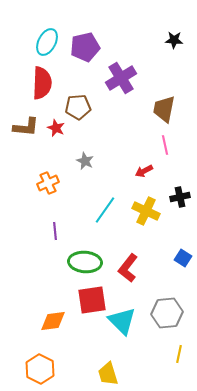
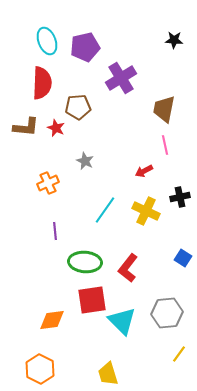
cyan ellipse: moved 1 px up; rotated 48 degrees counterclockwise
orange diamond: moved 1 px left, 1 px up
yellow line: rotated 24 degrees clockwise
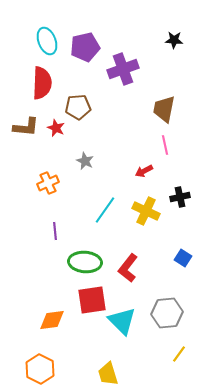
purple cross: moved 2 px right, 9 px up; rotated 12 degrees clockwise
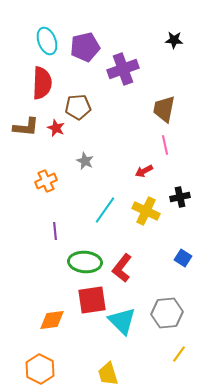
orange cross: moved 2 px left, 2 px up
red L-shape: moved 6 px left
